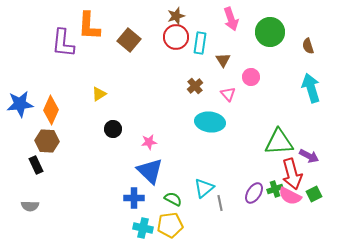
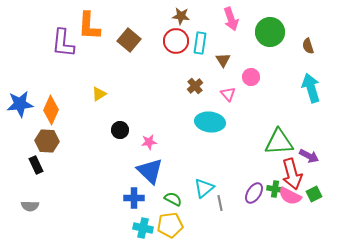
brown star: moved 5 px right; rotated 24 degrees clockwise
red circle: moved 4 px down
black circle: moved 7 px right, 1 px down
green cross: rotated 28 degrees clockwise
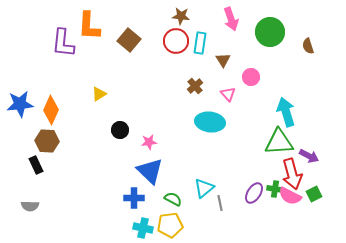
cyan arrow: moved 25 px left, 24 px down
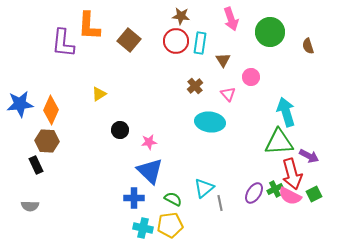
green cross: rotated 35 degrees counterclockwise
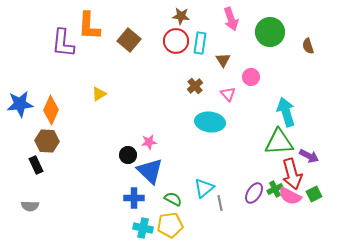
black circle: moved 8 px right, 25 px down
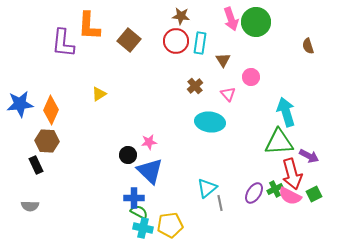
green circle: moved 14 px left, 10 px up
cyan triangle: moved 3 px right
green semicircle: moved 34 px left, 13 px down
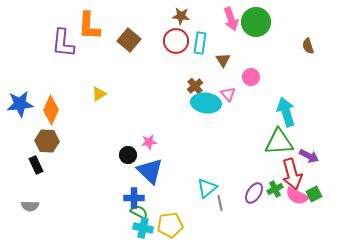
cyan ellipse: moved 4 px left, 19 px up
pink semicircle: moved 7 px right
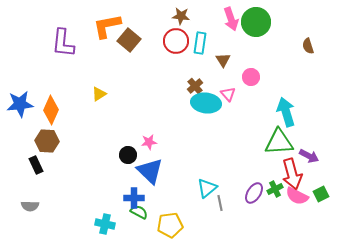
orange L-shape: moved 18 px right; rotated 76 degrees clockwise
green square: moved 7 px right
cyan cross: moved 38 px left, 4 px up
